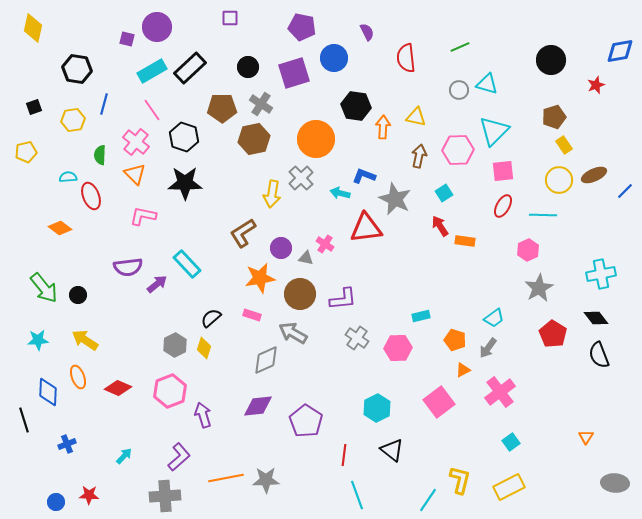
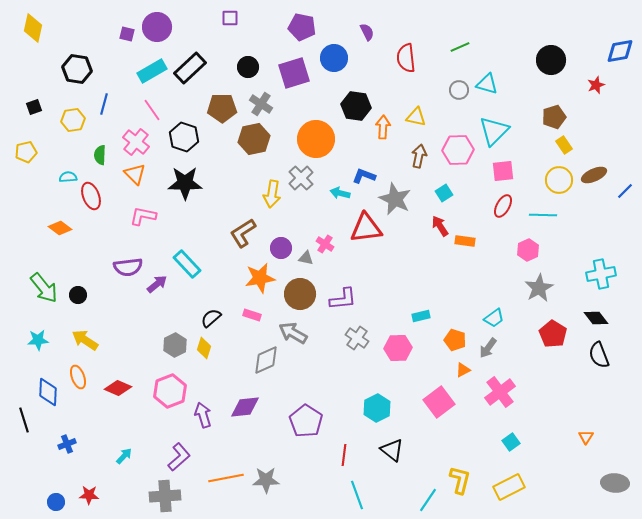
purple square at (127, 39): moved 5 px up
purple diamond at (258, 406): moved 13 px left, 1 px down
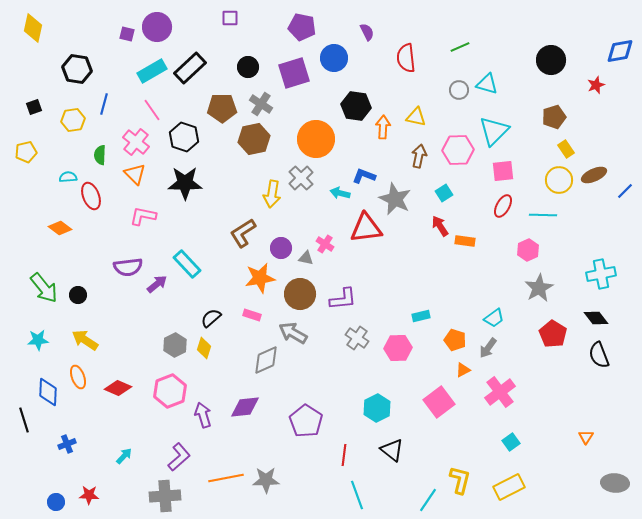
yellow rectangle at (564, 145): moved 2 px right, 4 px down
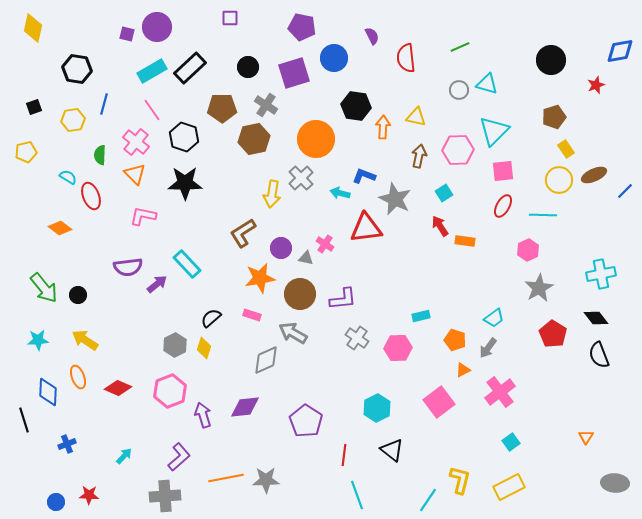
purple semicircle at (367, 32): moved 5 px right, 4 px down
gray cross at (261, 104): moved 5 px right, 1 px down
cyan semicircle at (68, 177): rotated 36 degrees clockwise
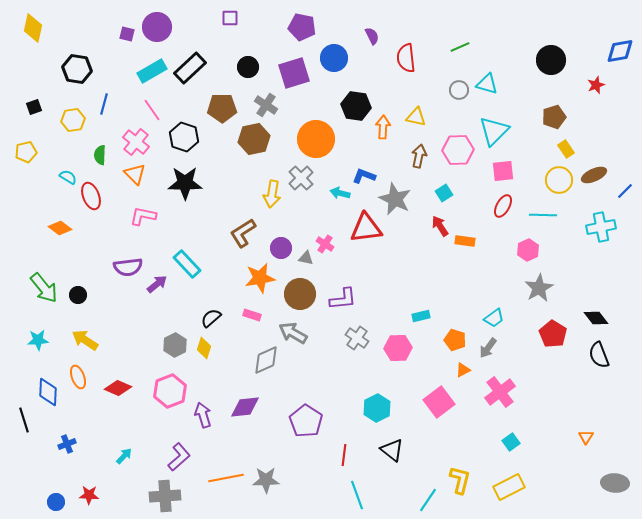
cyan cross at (601, 274): moved 47 px up
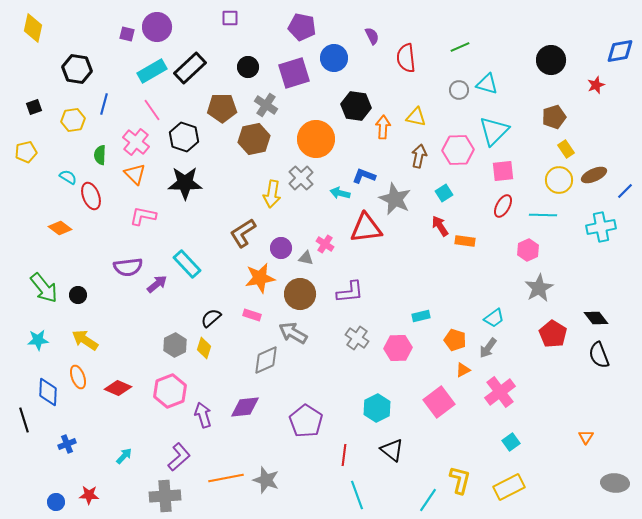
purple L-shape at (343, 299): moved 7 px right, 7 px up
gray star at (266, 480): rotated 20 degrees clockwise
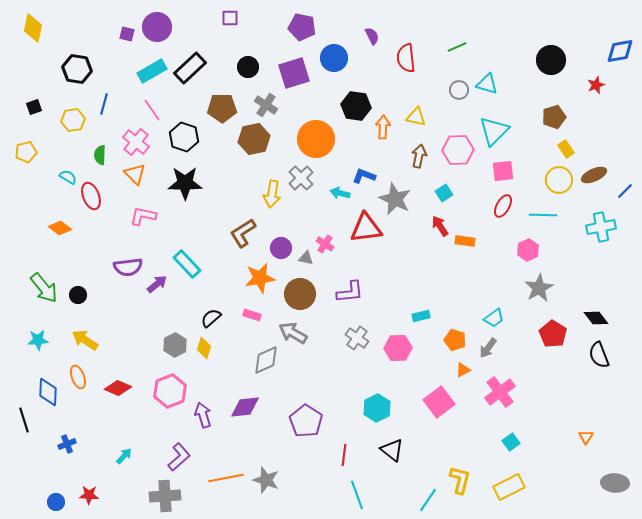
green line at (460, 47): moved 3 px left
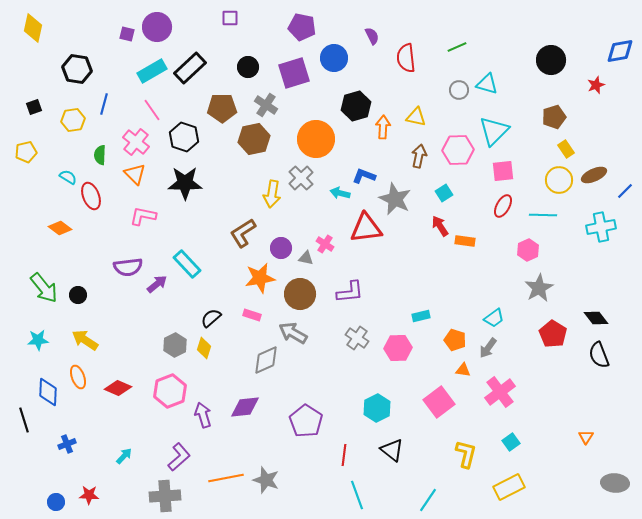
black hexagon at (356, 106): rotated 24 degrees counterclockwise
orange triangle at (463, 370): rotated 35 degrees clockwise
yellow L-shape at (460, 480): moved 6 px right, 26 px up
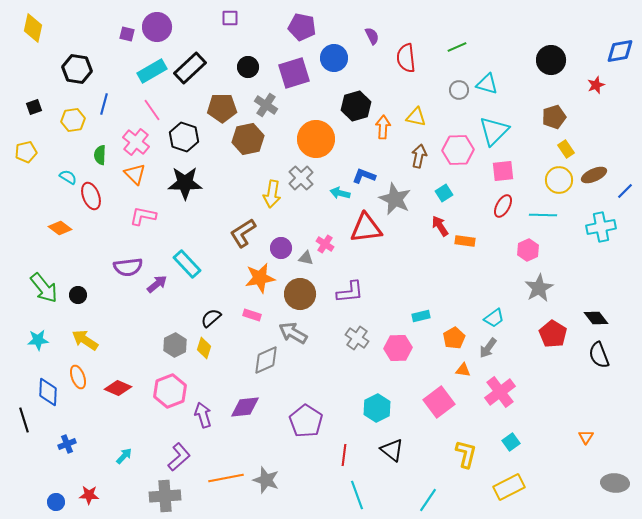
brown hexagon at (254, 139): moved 6 px left
orange pentagon at (455, 340): moved 1 px left, 2 px up; rotated 25 degrees clockwise
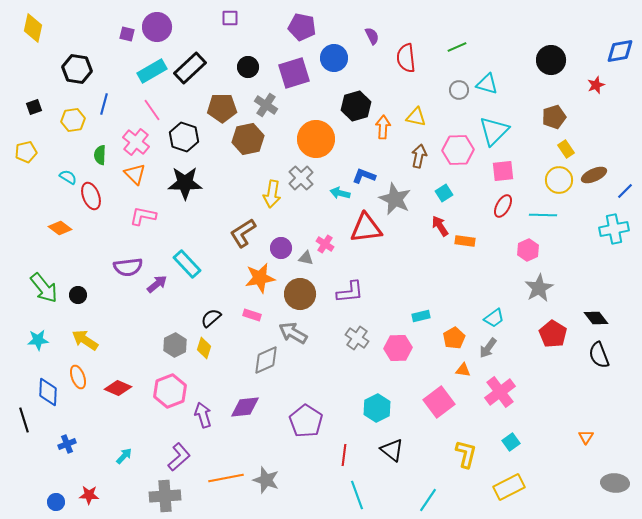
cyan cross at (601, 227): moved 13 px right, 2 px down
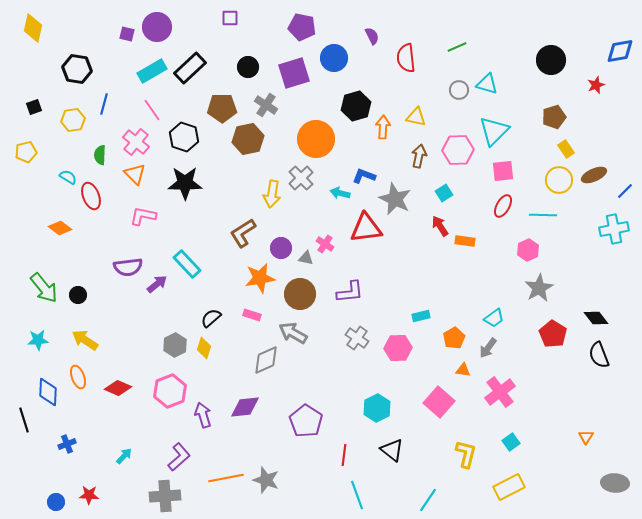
pink square at (439, 402): rotated 12 degrees counterclockwise
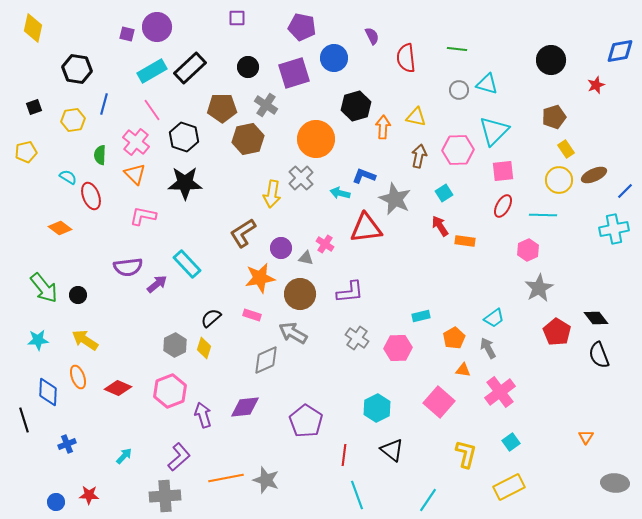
purple square at (230, 18): moved 7 px right
green line at (457, 47): moved 2 px down; rotated 30 degrees clockwise
red pentagon at (553, 334): moved 4 px right, 2 px up
gray arrow at (488, 348): rotated 115 degrees clockwise
